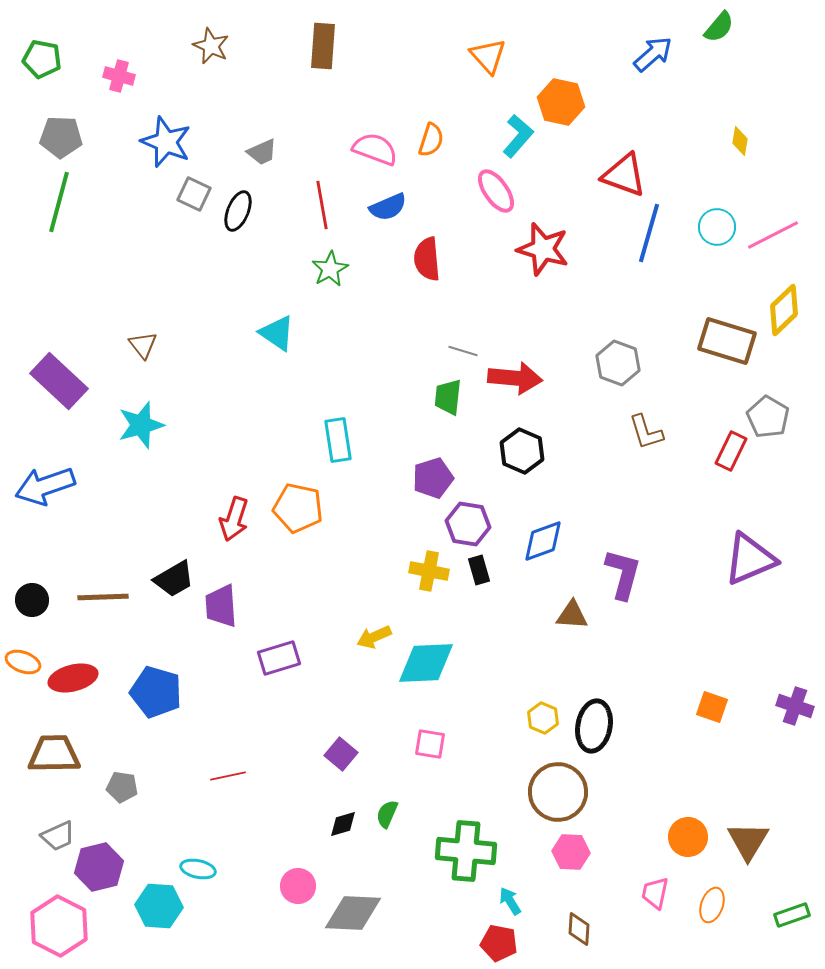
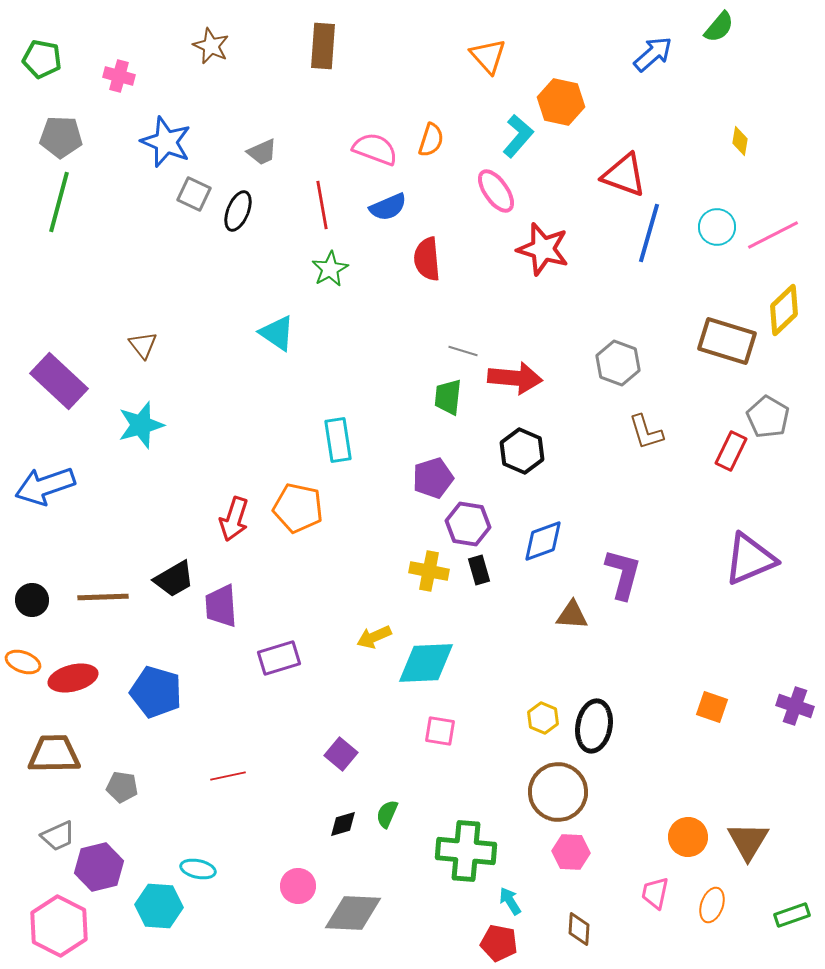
pink square at (430, 744): moved 10 px right, 13 px up
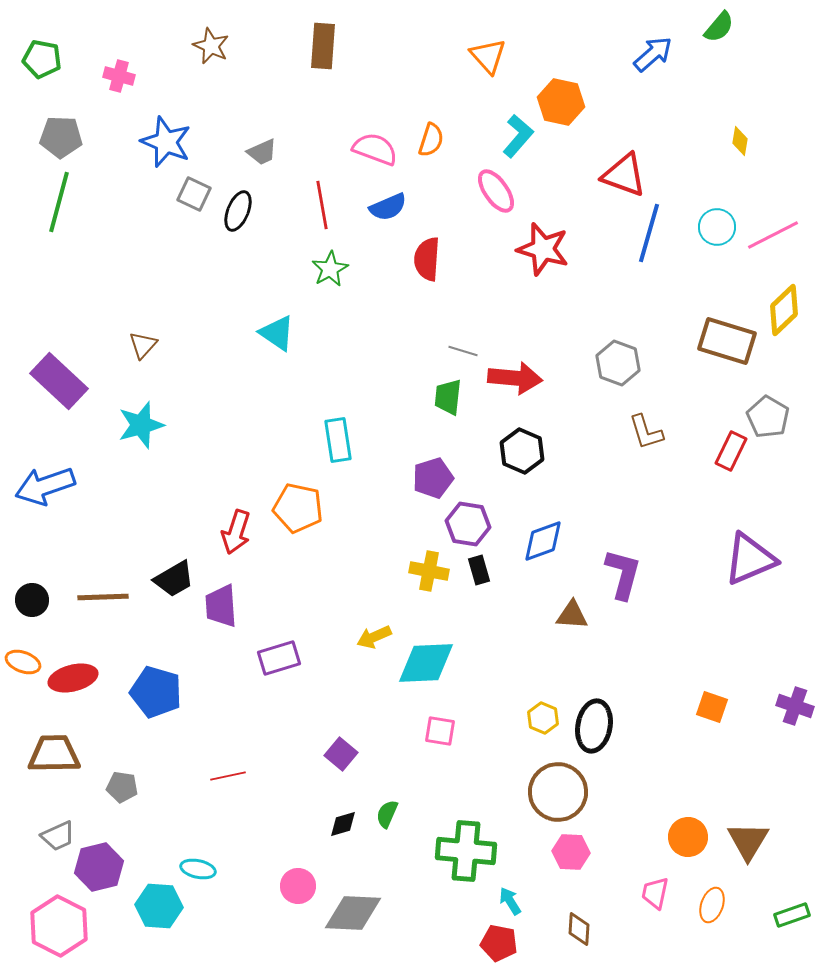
red semicircle at (427, 259): rotated 9 degrees clockwise
brown triangle at (143, 345): rotated 20 degrees clockwise
red arrow at (234, 519): moved 2 px right, 13 px down
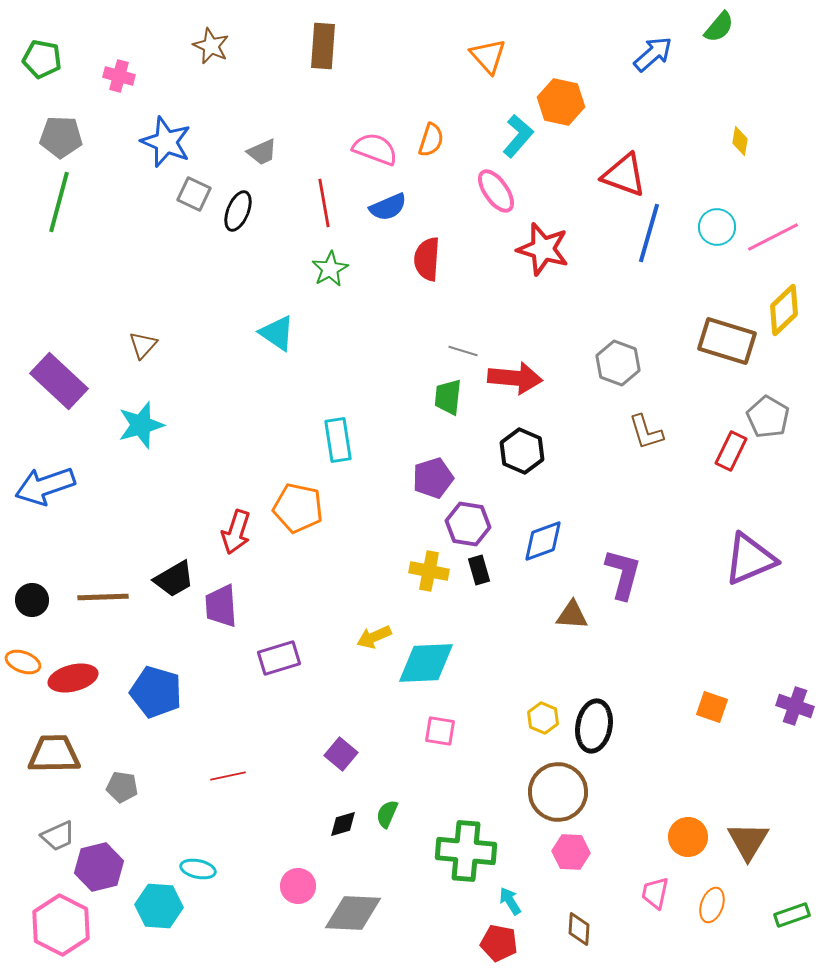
red line at (322, 205): moved 2 px right, 2 px up
pink line at (773, 235): moved 2 px down
pink hexagon at (59, 926): moved 2 px right, 1 px up
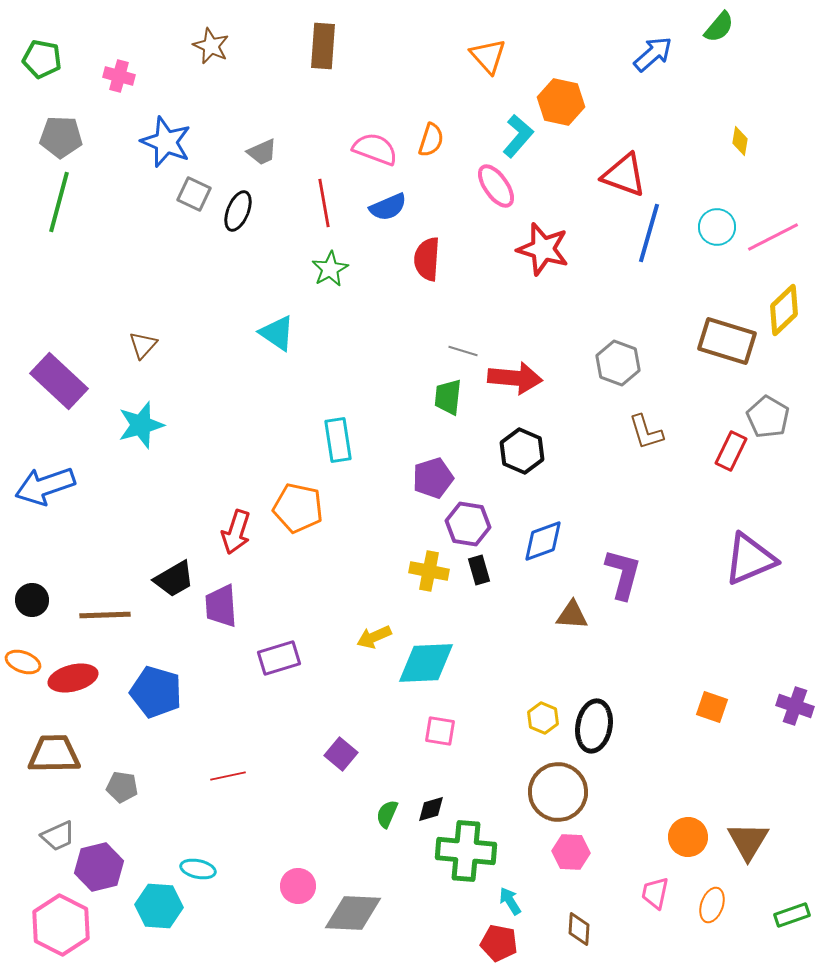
pink ellipse at (496, 191): moved 5 px up
brown line at (103, 597): moved 2 px right, 18 px down
black diamond at (343, 824): moved 88 px right, 15 px up
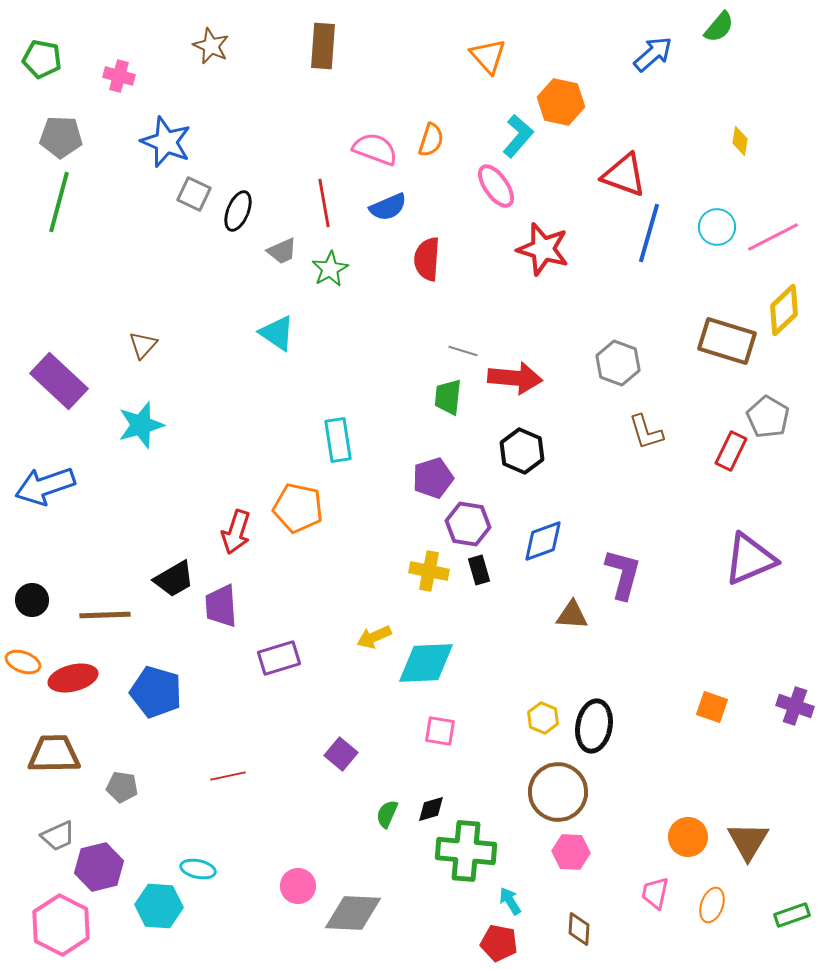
gray trapezoid at (262, 152): moved 20 px right, 99 px down
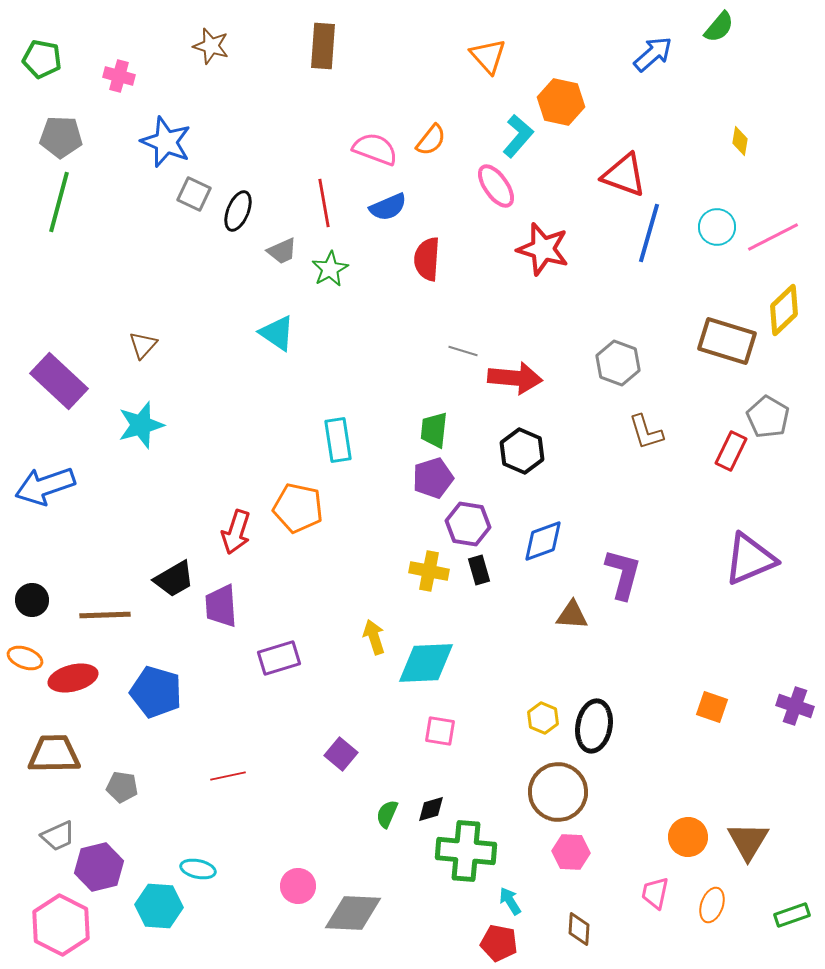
brown star at (211, 46): rotated 9 degrees counterclockwise
orange semicircle at (431, 140): rotated 20 degrees clockwise
green trapezoid at (448, 397): moved 14 px left, 33 px down
yellow arrow at (374, 637): rotated 96 degrees clockwise
orange ellipse at (23, 662): moved 2 px right, 4 px up
